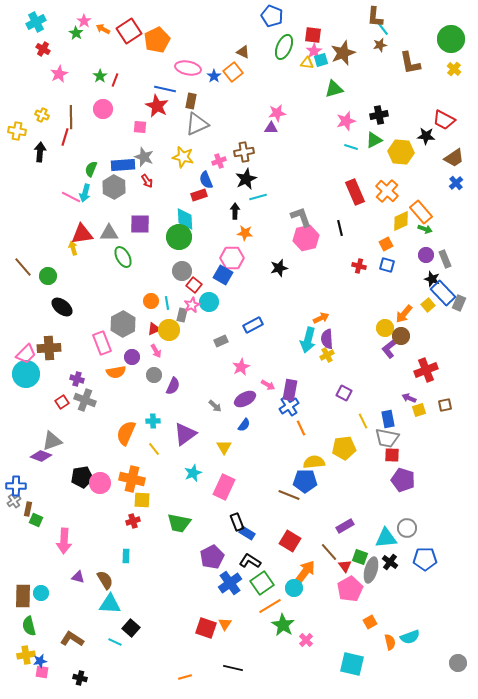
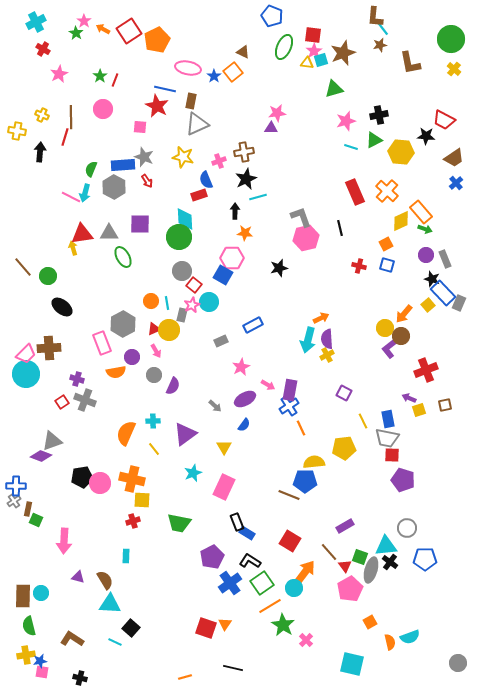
cyan triangle at (386, 538): moved 8 px down
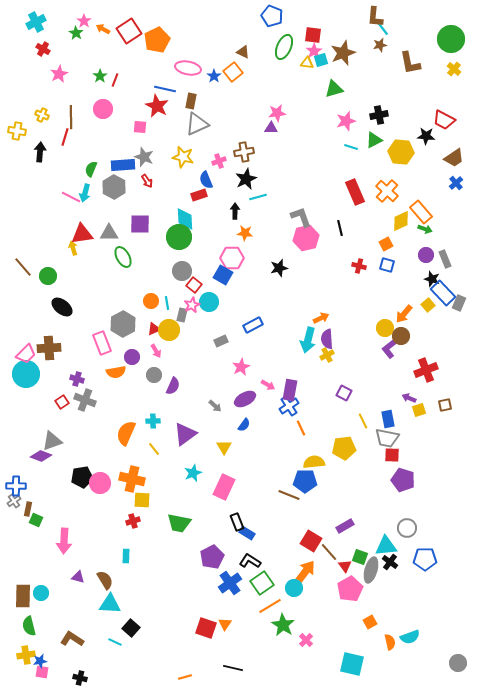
red square at (290, 541): moved 21 px right
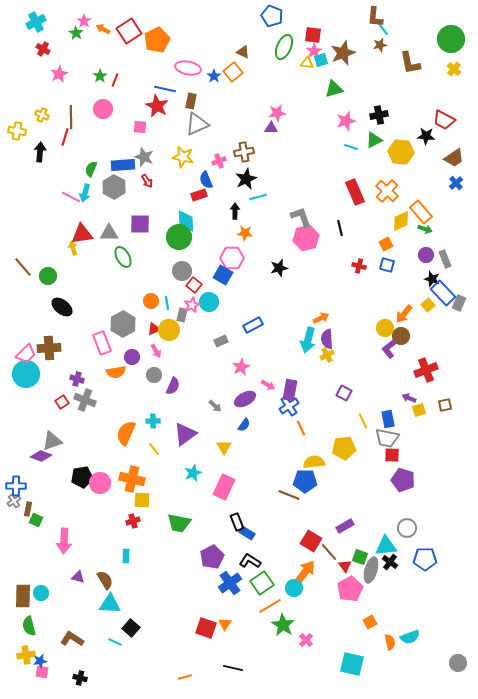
cyan diamond at (185, 219): moved 1 px right, 2 px down
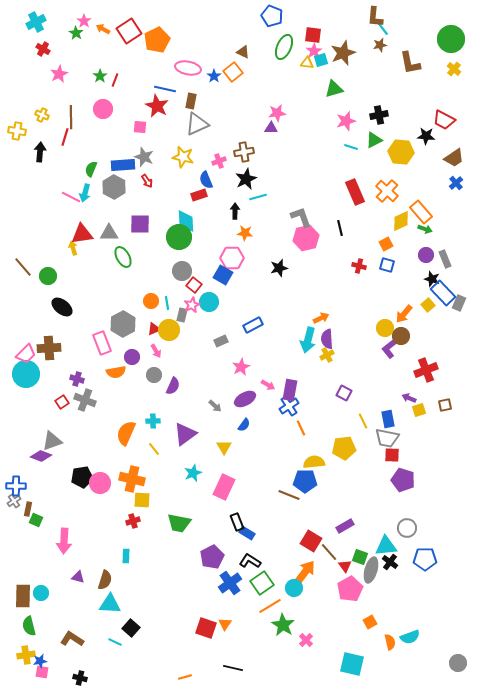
brown semicircle at (105, 580): rotated 48 degrees clockwise
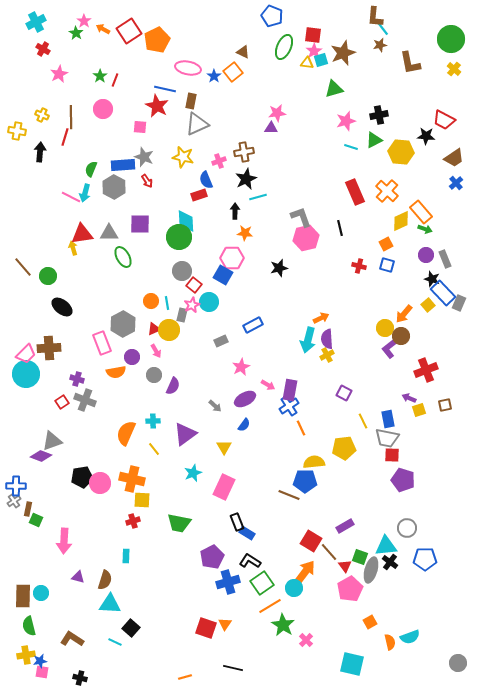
blue cross at (230, 583): moved 2 px left, 1 px up; rotated 20 degrees clockwise
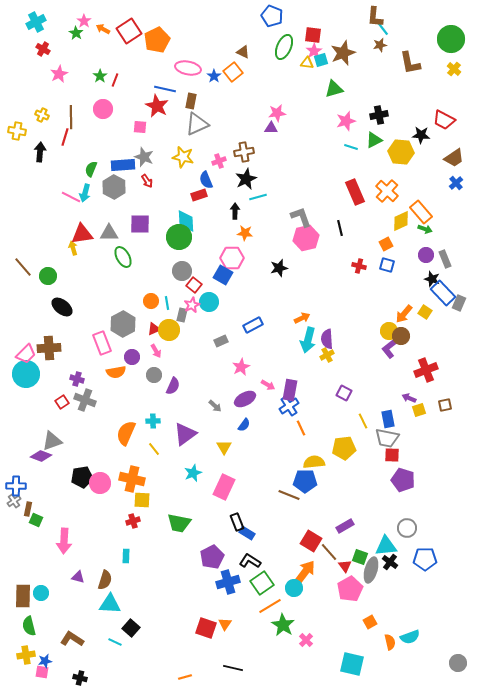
black star at (426, 136): moved 5 px left, 1 px up
yellow square at (428, 305): moved 3 px left, 7 px down; rotated 16 degrees counterclockwise
orange arrow at (321, 318): moved 19 px left
yellow circle at (385, 328): moved 4 px right, 3 px down
blue star at (40, 661): moved 5 px right
